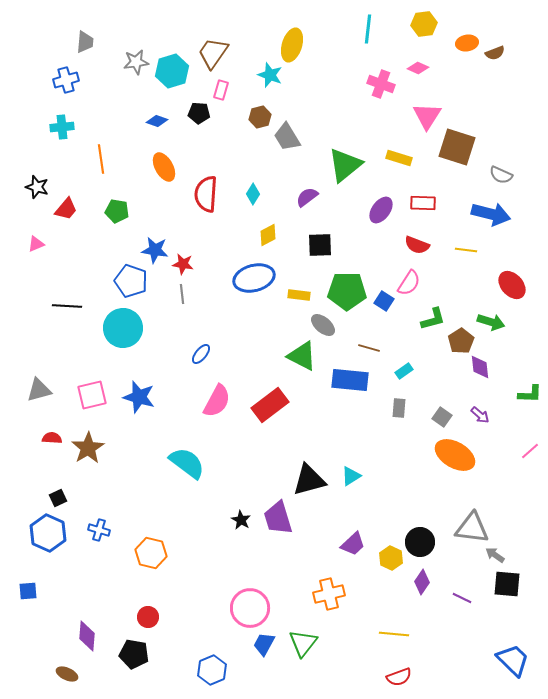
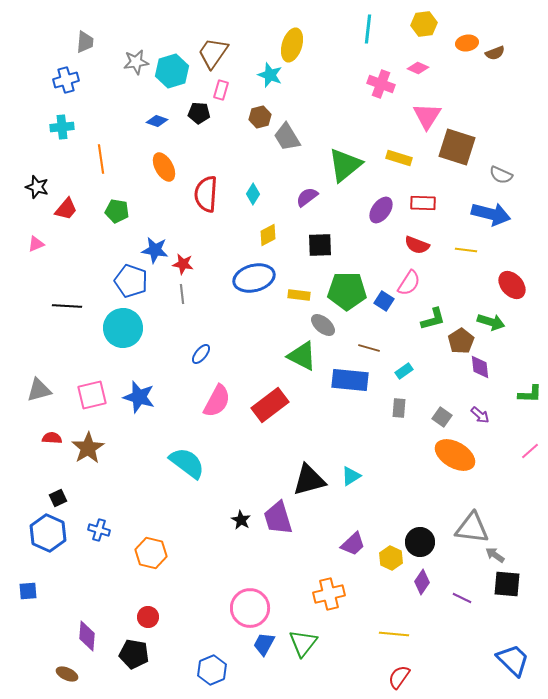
red semicircle at (399, 677): rotated 145 degrees clockwise
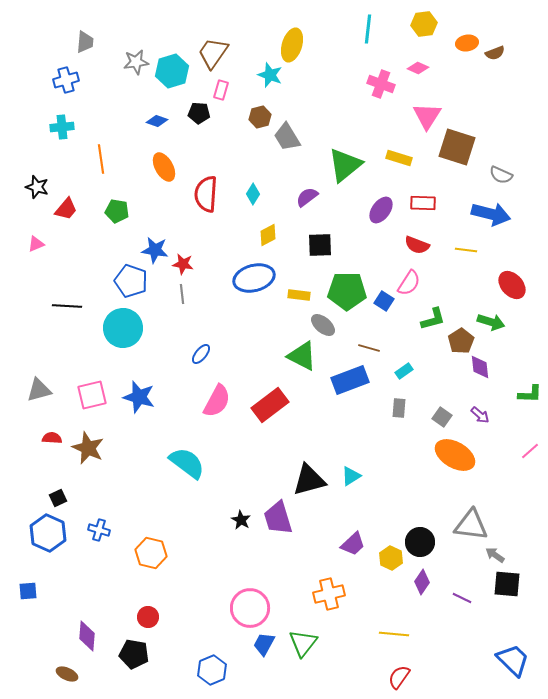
blue rectangle at (350, 380): rotated 27 degrees counterclockwise
brown star at (88, 448): rotated 16 degrees counterclockwise
gray triangle at (472, 528): moved 1 px left, 3 px up
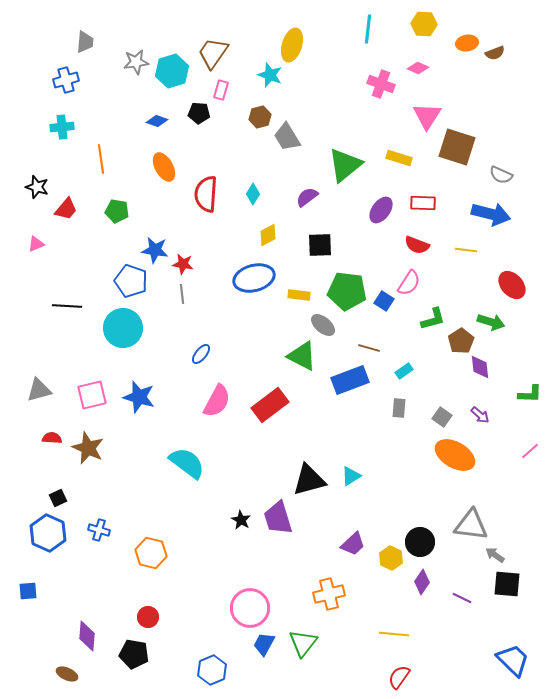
yellow hexagon at (424, 24): rotated 10 degrees clockwise
green pentagon at (347, 291): rotated 6 degrees clockwise
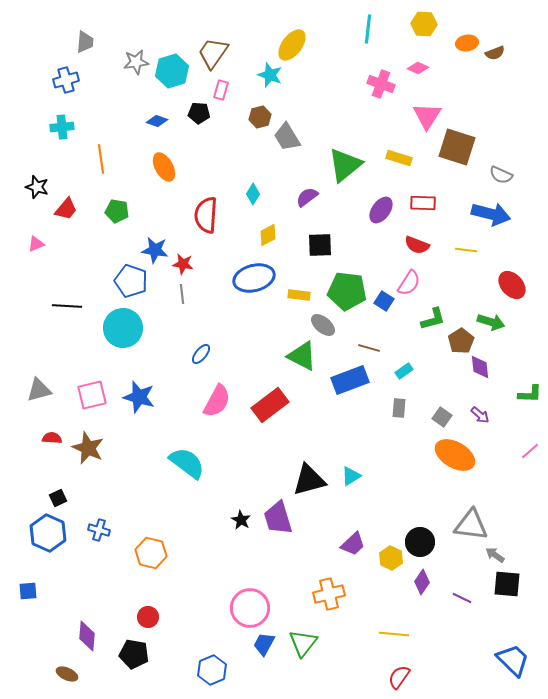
yellow ellipse at (292, 45): rotated 20 degrees clockwise
red semicircle at (206, 194): moved 21 px down
